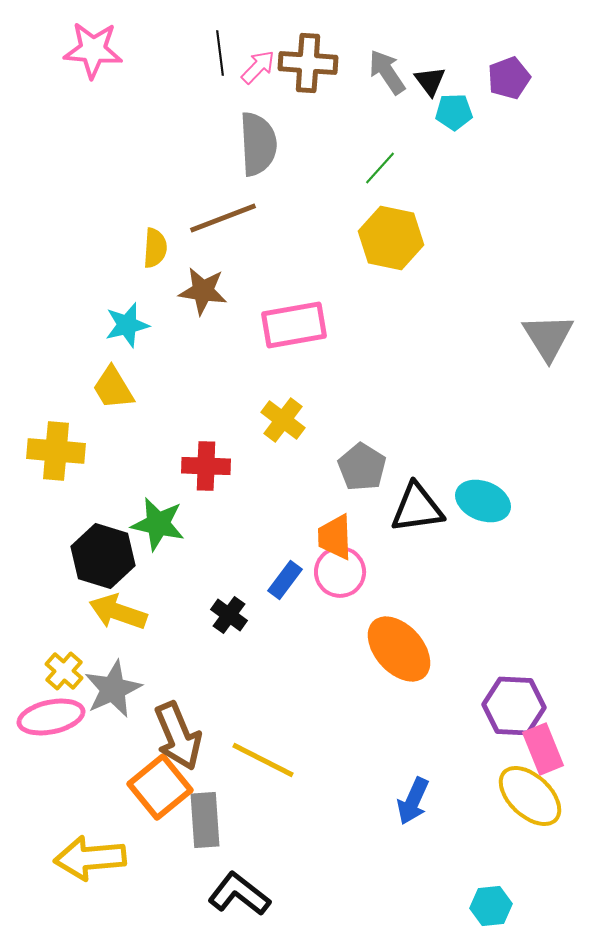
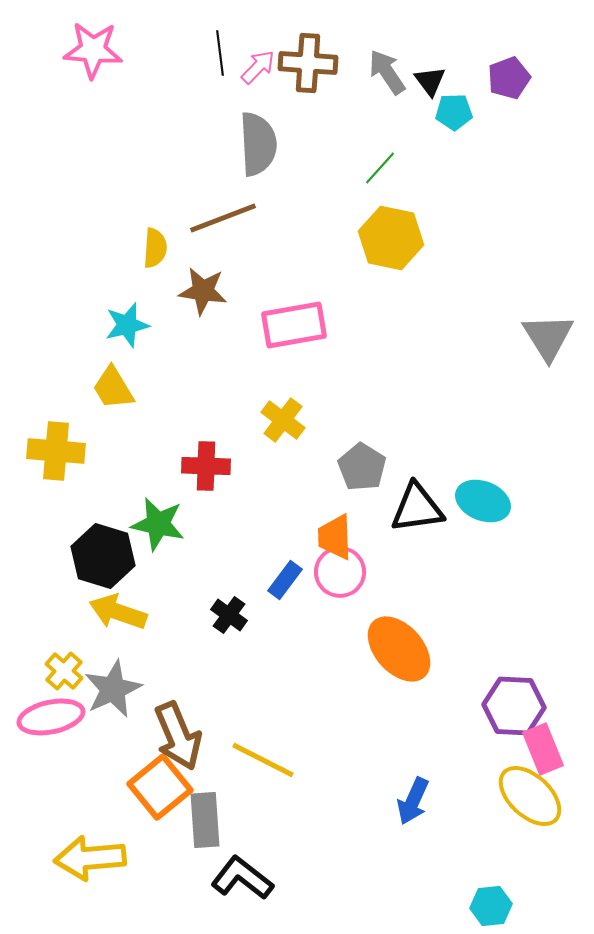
black L-shape at (239, 894): moved 3 px right, 16 px up
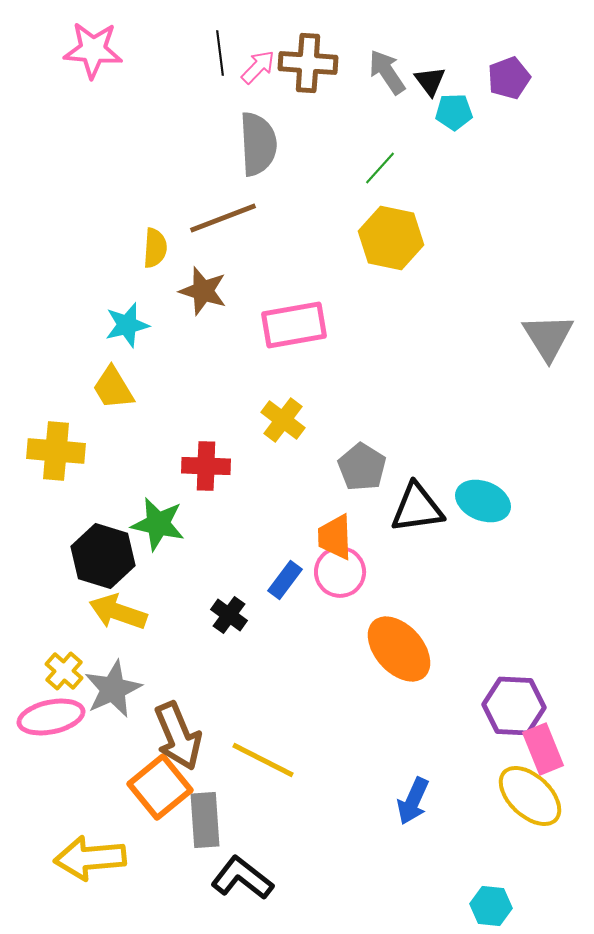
brown star at (203, 291): rotated 9 degrees clockwise
cyan hexagon at (491, 906): rotated 12 degrees clockwise
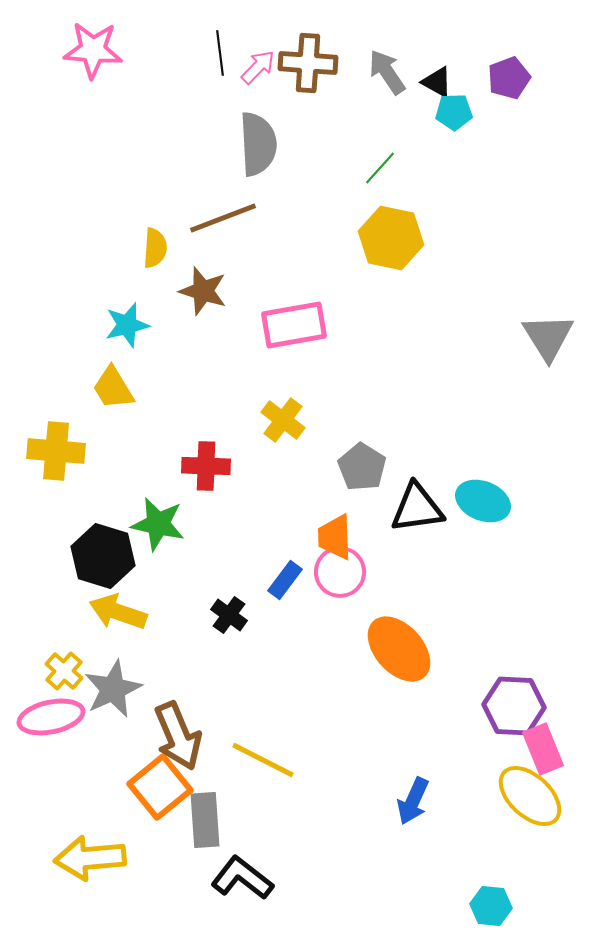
black triangle at (430, 81): moved 7 px right, 1 px down; rotated 24 degrees counterclockwise
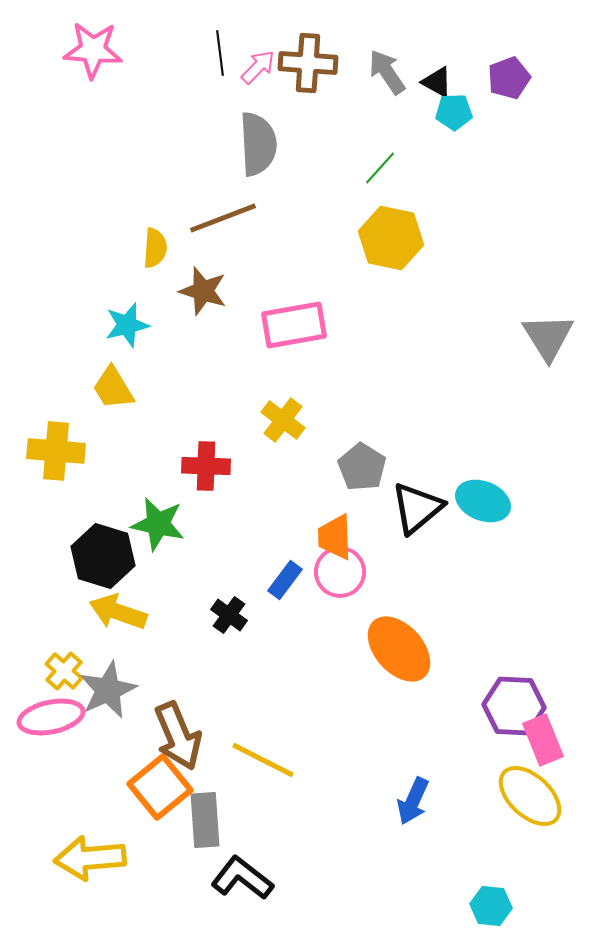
black triangle at (417, 508): rotated 32 degrees counterclockwise
gray star at (113, 689): moved 5 px left, 1 px down
pink rectangle at (543, 749): moved 9 px up
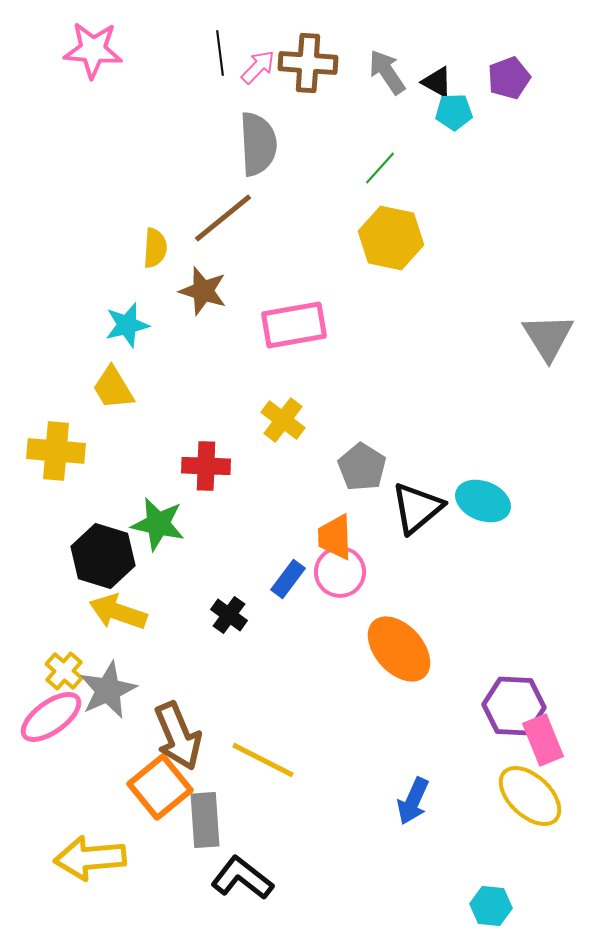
brown line at (223, 218): rotated 18 degrees counterclockwise
blue rectangle at (285, 580): moved 3 px right, 1 px up
pink ellipse at (51, 717): rotated 24 degrees counterclockwise
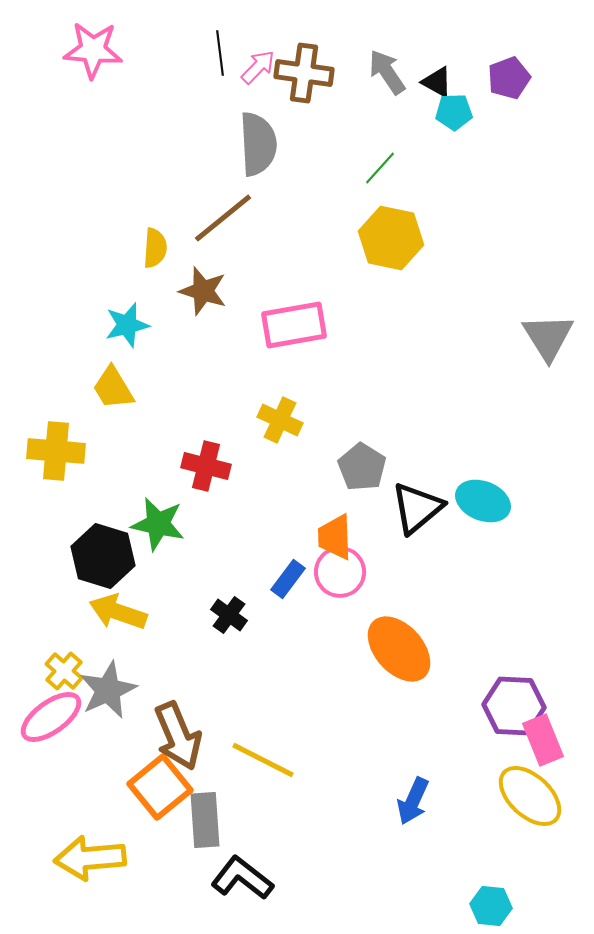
brown cross at (308, 63): moved 4 px left, 10 px down; rotated 4 degrees clockwise
yellow cross at (283, 420): moved 3 px left; rotated 12 degrees counterclockwise
red cross at (206, 466): rotated 12 degrees clockwise
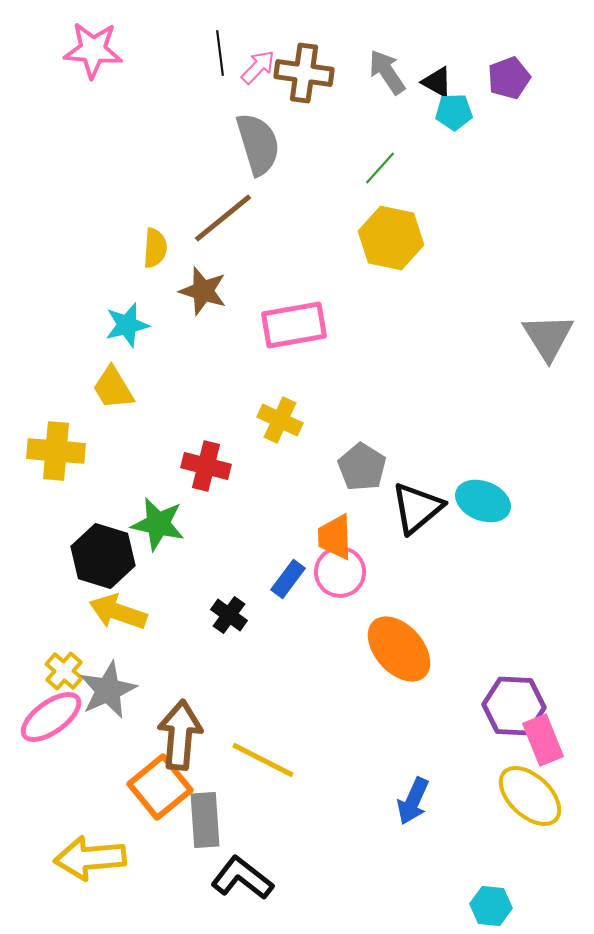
gray semicircle at (258, 144): rotated 14 degrees counterclockwise
brown arrow at (178, 736): moved 2 px right, 1 px up; rotated 152 degrees counterclockwise
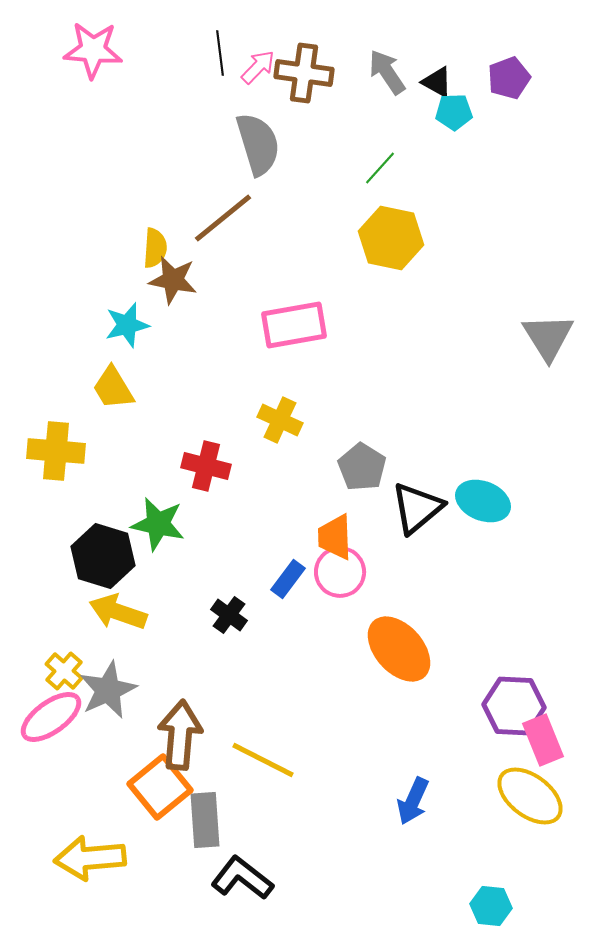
brown star at (203, 291): moved 30 px left, 11 px up; rotated 6 degrees counterclockwise
yellow ellipse at (530, 796): rotated 6 degrees counterclockwise
